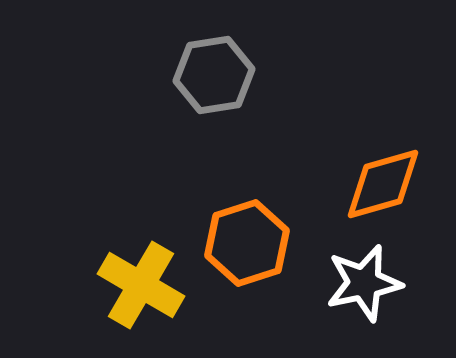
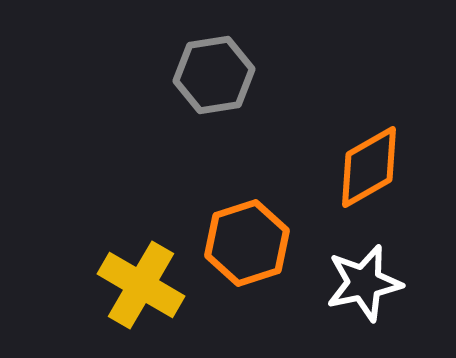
orange diamond: moved 14 px left, 17 px up; rotated 14 degrees counterclockwise
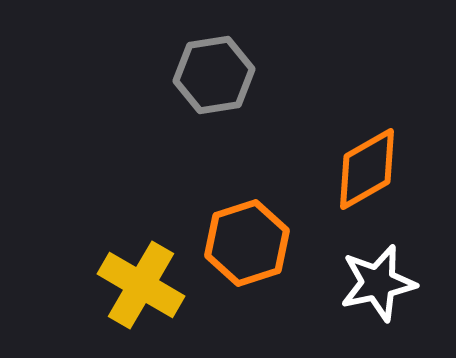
orange diamond: moved 2 px left, 2 px down
white star: moved 14 px right
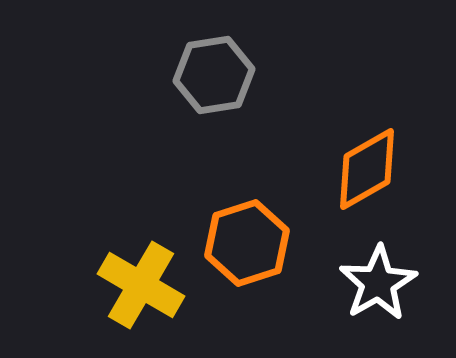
white star: rotated 18 degrees counterclockwise
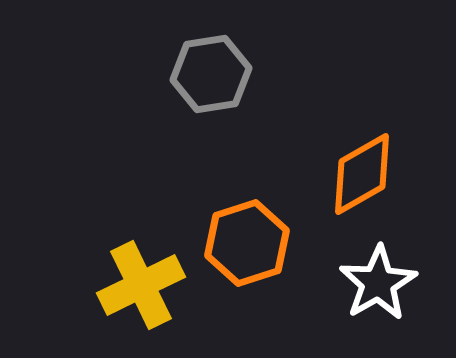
gray hexagon: moved 3 px left, 1 px up
orange diamond: moved 5 px left, 5 px down
yellow cross: rotated 34 degrees clockwise
